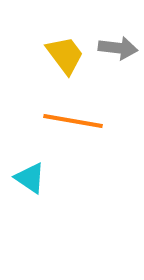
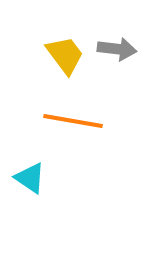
gray arrow: moved 1 px left, 1 px down
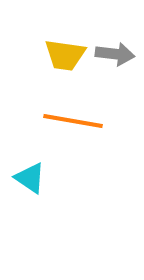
gray arrow: moved 2 px left, 5 px down
yellow trapezoid: rotated 135 degrees clockwise
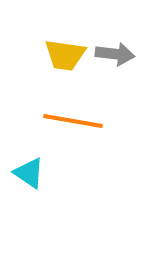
cyan triangle: moved 1 px left, 5 px up
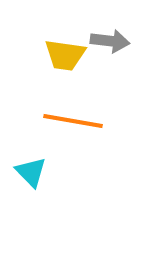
gray arrow: moved 5 px left, 13 px up
cyan triangle: moved 2 px right, 1 px up; rotated 12 degrees clockwise
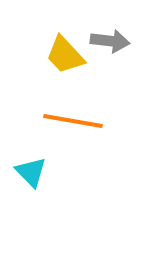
yellow trapezoid: rotated 39 degrees clockwise
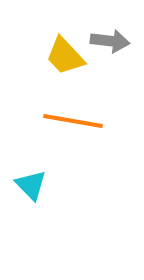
yellow trapezoid: moved 1 px down
cyan triangle: moved 13 px down
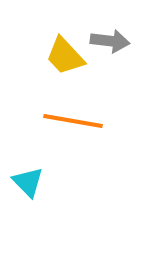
cyan triangle: moved 3 px left, 3 px up
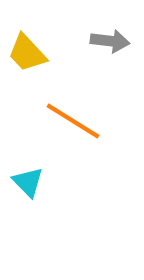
yellow trapezoid: moved 38 px left, 3 px up
orange line: rotated 22 degrees clockwise
